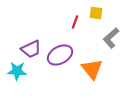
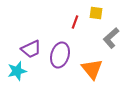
purple ellipse: rotated 45 degrees counterclockwise
cyan star: rotated 18 degrees counterclockwise
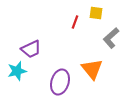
purple ellipse: moved 27 px down
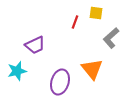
purple trapezoid: moved 4 px right, 4 px up
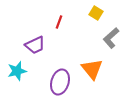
yellow square: rotated 24 degrees clockwise
red line: moved 16 px left
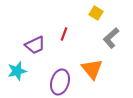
red line: moved 5 px right, 12 px down
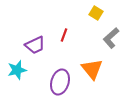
red line: moved 1 px down
cyan star: moved 1 px up
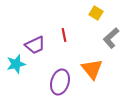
red line: rotated 32 degrees counterclockwise
cyan star: moved 1 px left, 6 px up
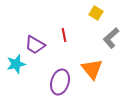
purple trapezoid: rotated 55 degrees clockwise
